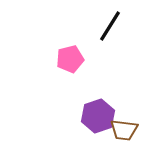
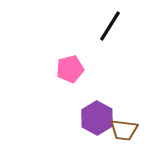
pink pentagon: moved 10 px down
purple hexagon: moved 1 px left, 2 px down; rotated 12 degrees counterclockwise
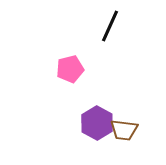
black line: rotated 8 degrees counterclockwise
purple hexagon: moved 5 px down
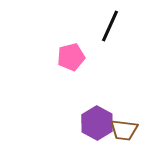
pink pentagon: moved 1 px right, 12 px up
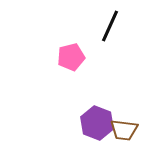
purple hexagon: rotated 8 degrees counterclockwise
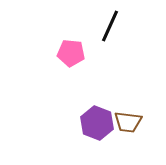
pink pentagon: moved 4 px up; rotated 20 degrees clockwise
brown trapezoid: moved 4 px right, 8 px up
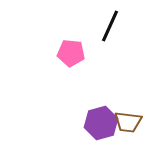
purple hexagon: moved 4 px right; rotated 24 degrees clockwise
